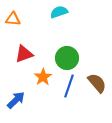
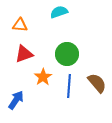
orange triangle: moved 7 px right, 6 px down
green circle: moved 4 px up
blue line: rotated 15 degrees counterclockwise
blue arrow: rotated 12 degrees counterclockwise
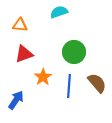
green circle: moved 7 px right, 2 px up
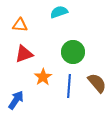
green circle: moved 1 px left
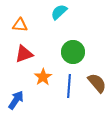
cyan semicircle: rotated 24 degrees counterclockwise
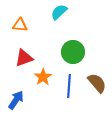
red triangle: moved 4 px down
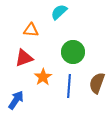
orange triangle: moved 11 px right, 5 px down
brown semicircle: rotated 120 degrees counterclockwise
